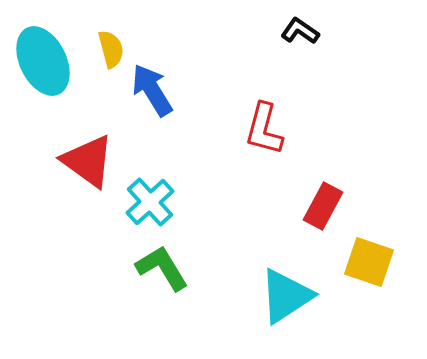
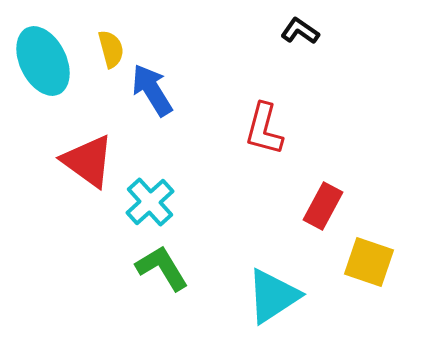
cyan triangle: moved 13 px left
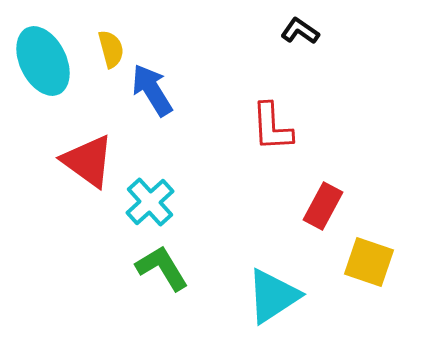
red L-shape: moved 8 px right, 2 px up; rotated 18 degrees counterclockwise
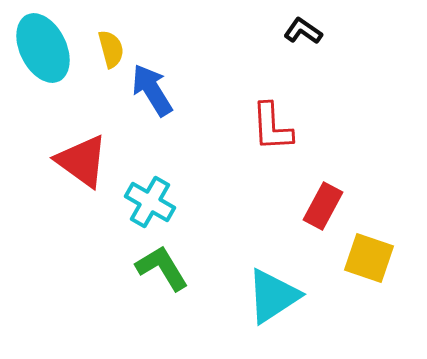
black L-shape: moved 3 px right
cyan ellipse: moved 13 px up
red triangle: moved 6 px left
cyan cross: rotated 18 degrees counterclockwise
yellow square: moved 4 px up
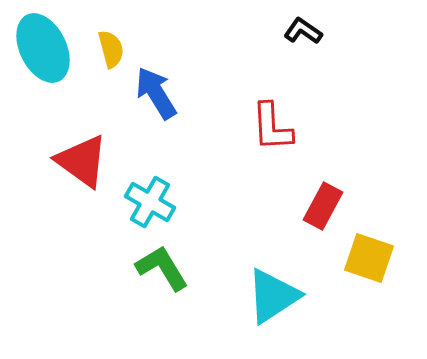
blue arrow: moved 4 px right, 3 px down
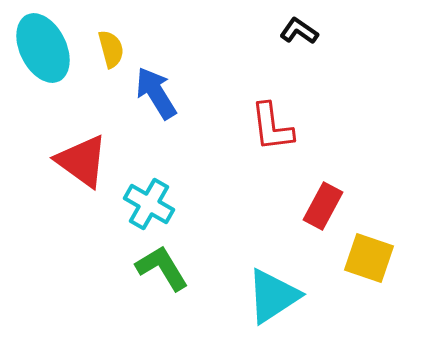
black L-shape: moved 4 px left
red L-shape: rotated 4 degrees counterclockwise
cyan cross: moved 1 px left, 2 px down
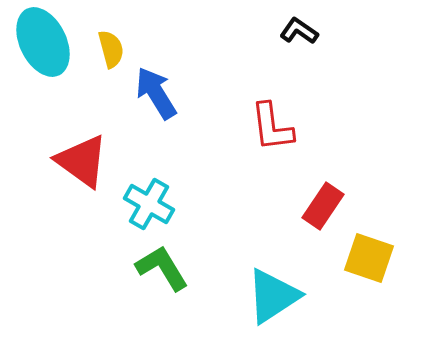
cyan ellipse: moved 6 px up
red rectangle: rotated 6 degrees clockwise
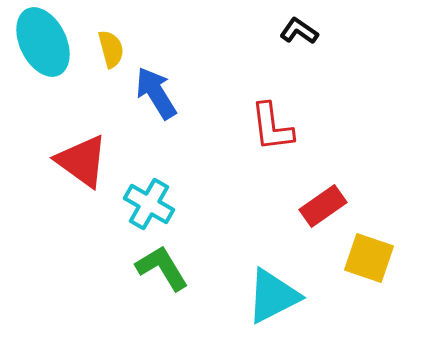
red rectangle: rotated 21 degrees clockwise
cyan triangle: rotated 6 degrees clockwise
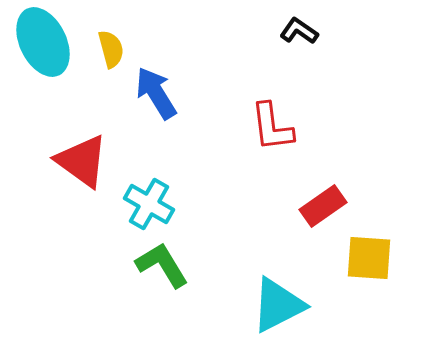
yellow square: rotated 15 degrees counterclockwise
green L-shape: moved 3 px up
cyan triangle: moved 5 px right, 9 px down
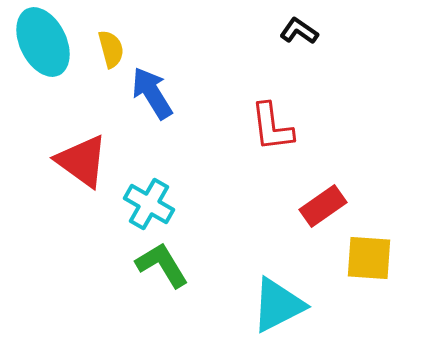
blue arrow: moved 4 px left
